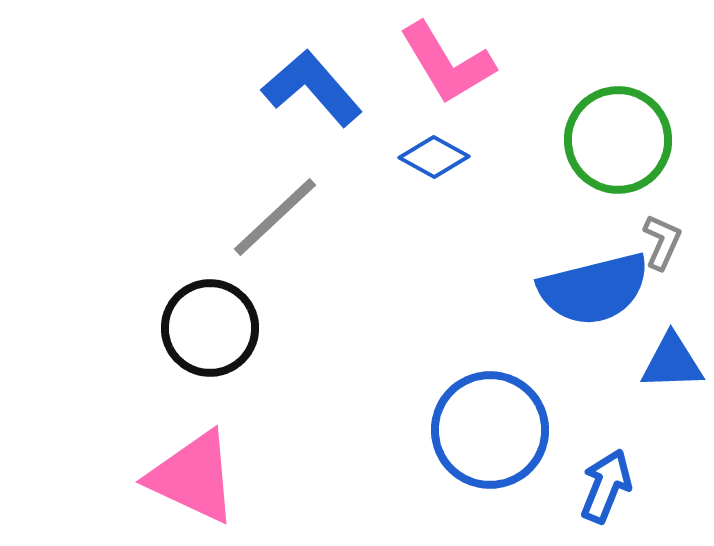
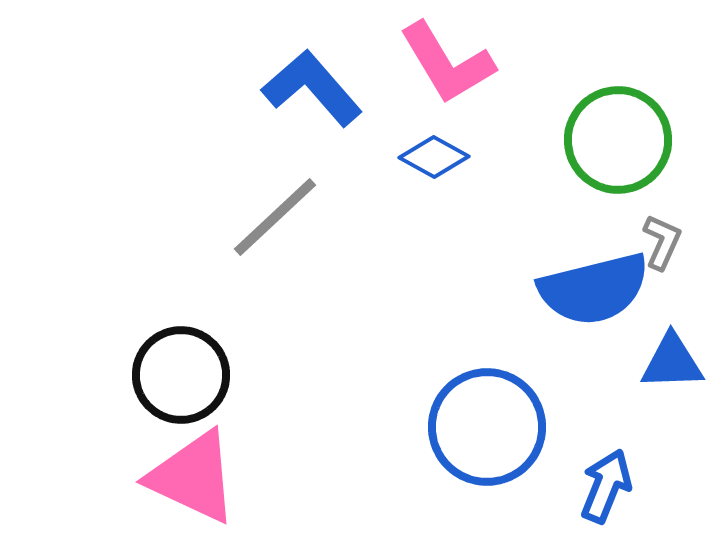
black circle: moved 29 px left, 47 px down
blue circle: moved 3 px left, 3 px up
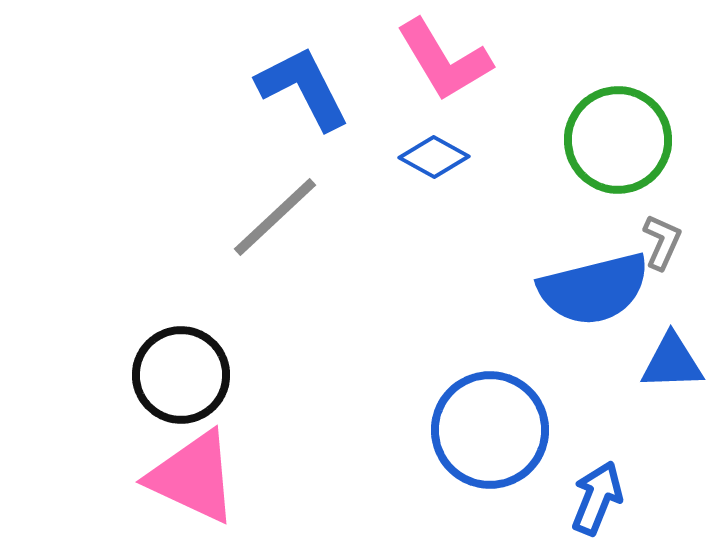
pink L-shape: moved 3 px left, 3 px up
blue L-shape: moved 9 px left; rotated 14 degrees clockwise
blue circle: moved 3 px right, 3 px down
blue arrow: moved 9 px left, 12 px down
